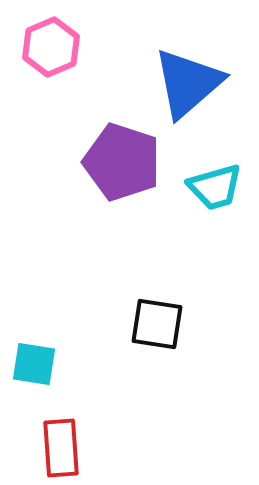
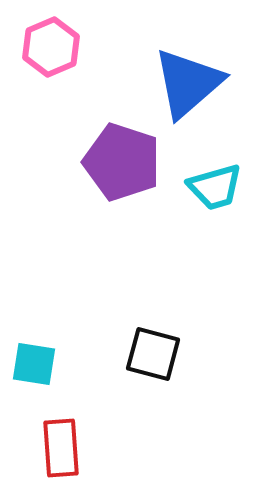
black square: moved 4 px left, 30 px down; rotated 6 degrees clockwise
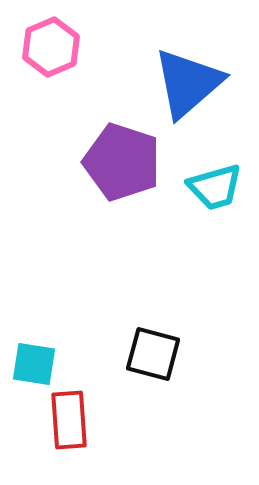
red rectangle: moved 8 px right, 28 px up
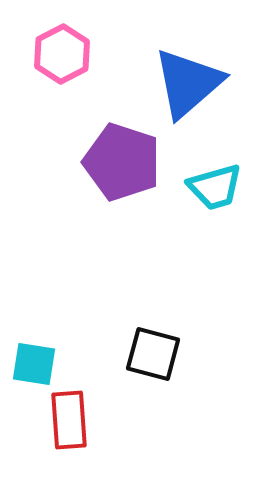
pink hexagon: moved 11 px right, 7 px down; rotated 4 degrees counterclockwise
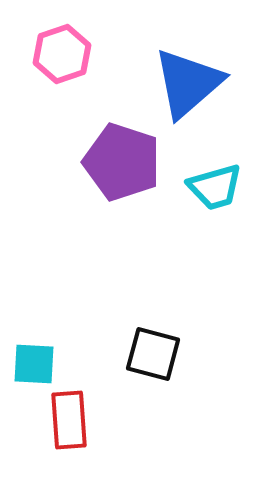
pink hexagon: rotated 8 degrees clockwise
cyan square: rotated 6 degrees counterclockwise
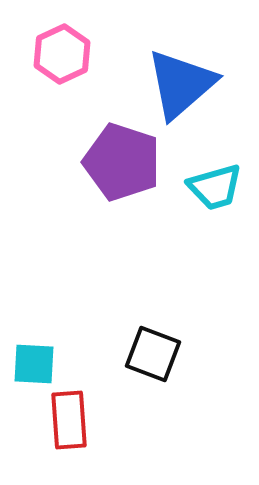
pink hexagon: rotated 6 degrees counterclockwise
blue triangle: moved 7 px left, 1 px down
black square: rotated 6 degrees clockwise
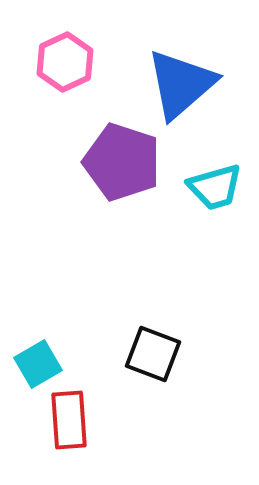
pink hexagon: moved 3 px right, 8 px down
cyan square: moved 4 px right; rotated 33 degrees counterclockwise
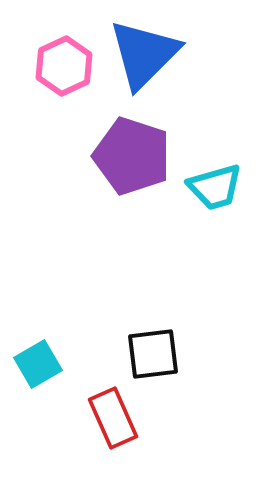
pink hexagon: moved 1 px left, 4 px down
blue triangle: moved 37 px left, 30 px up; rotated 4 degrees counterclockwise
purple pentagon: moved 10 px right, 6 px up
black square: rotated 28 degrees counterclockwise
red rectangle: moved 44 px right, 2 px up; rotated 20 degrees counterclockwise
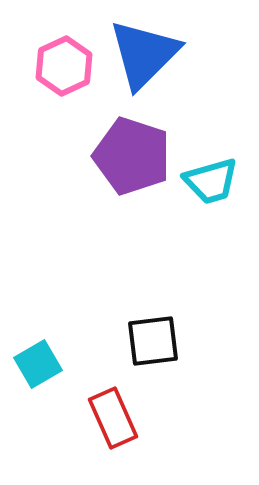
cyan trapezoid: moved 4 px left, 6 px up
black square: moved 13 px up
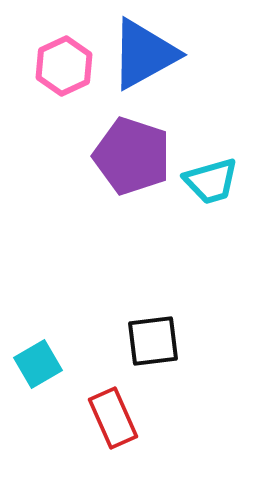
blue triangle: rotated 16 degrees clockwise
